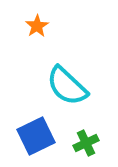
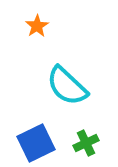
blue square: moved 7 px down
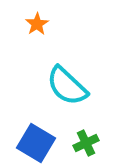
orange star: moved 2 px up
blue square: rotated 33 degrees counterclockwise
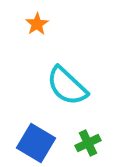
green cross: moved 2 px right
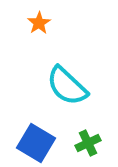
orange star: moved 2 px right, 1 px up
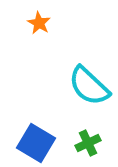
orange star: rotated 10 degrees counterclockwise
cyan semicircle: moved 22 px right
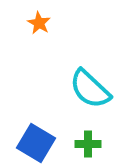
cyan semicircle: moved 1 px right, 3 px down
green cross: moved 1 px down; rotated 25 degrees clockwise
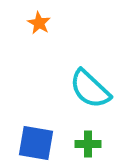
blue square: rotated 21 degrees counterclockwise
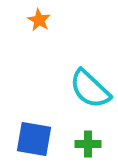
orange star: moved 3 px up
blue square: moved 2 px left, 4 px up
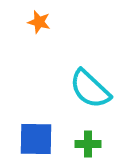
orange star: moved 2 px down; rotated 15 degrees counterclockwise
blue square: moved 2 px right; rotated 9 degrees counterclockwise
